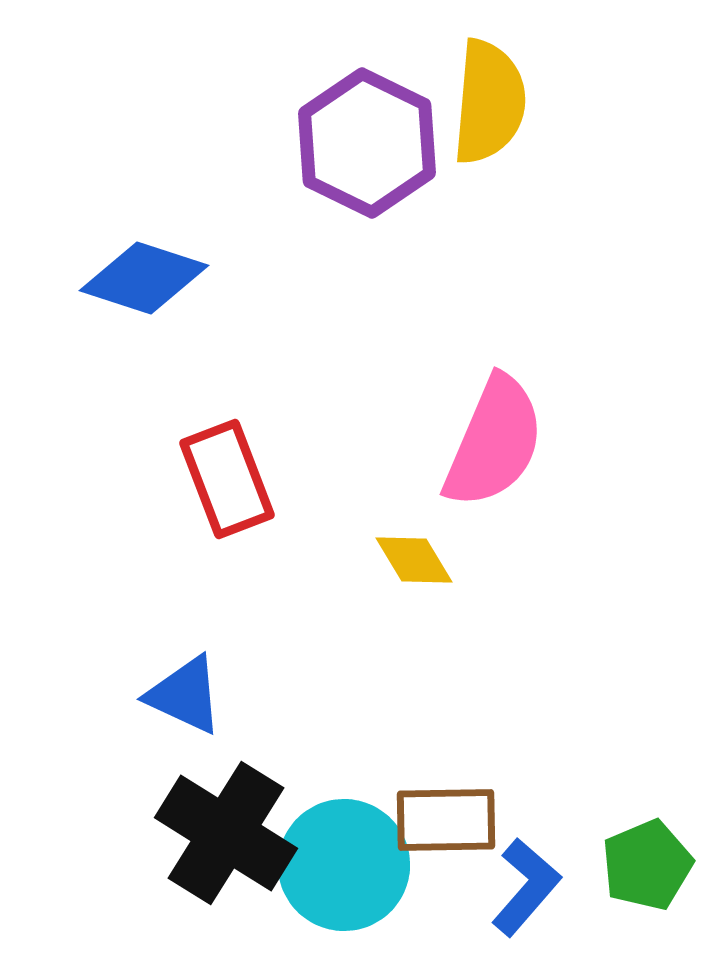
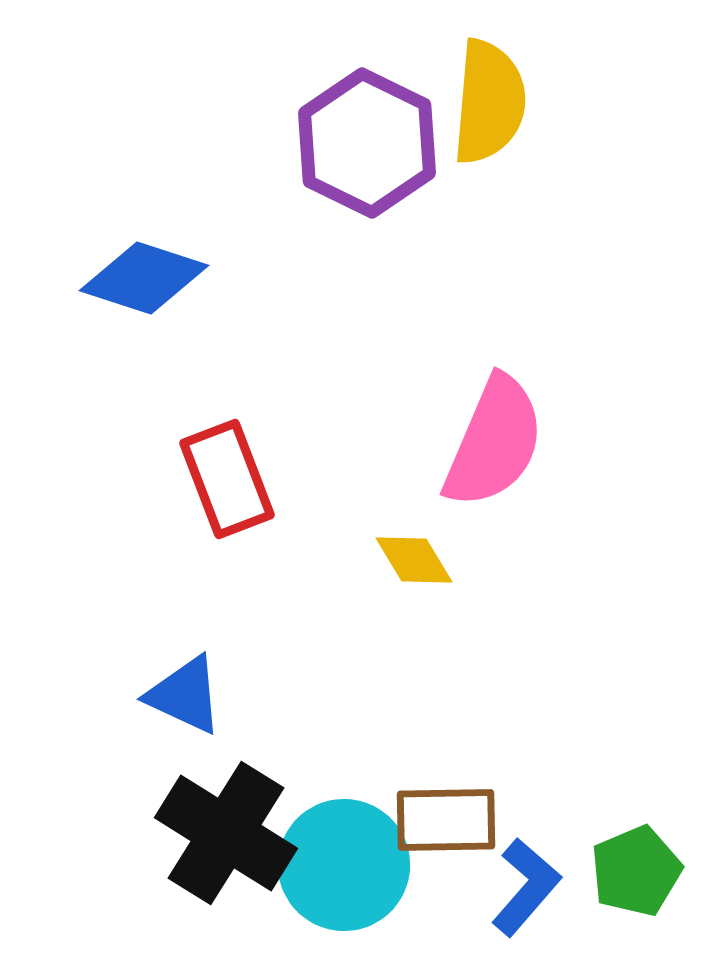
green pentagon: moved 11 px left, 6 px down
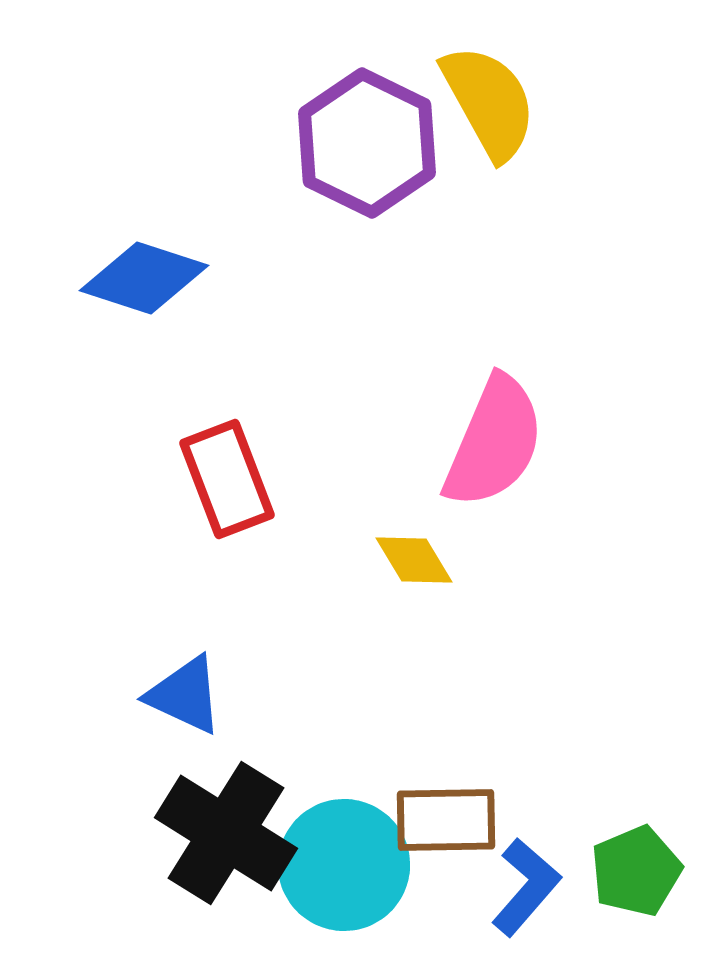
yellow semicircle: rotated 34 degrees counterclockwise
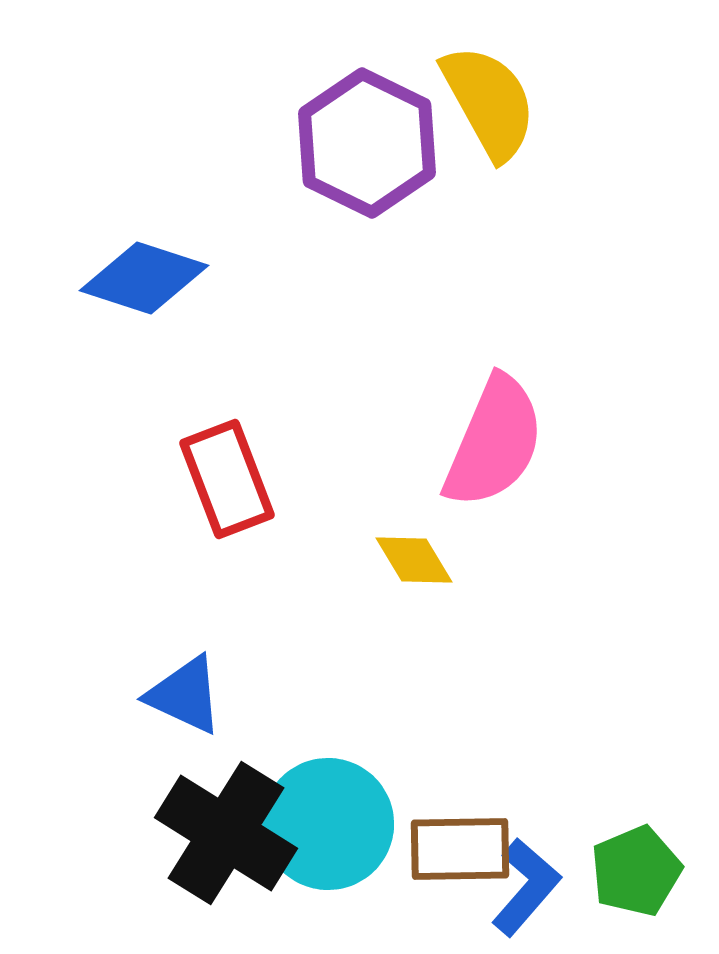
brown rectangle: moved 14 px right, 29 px down
cyan circle: moved 16 px left, 41 px up
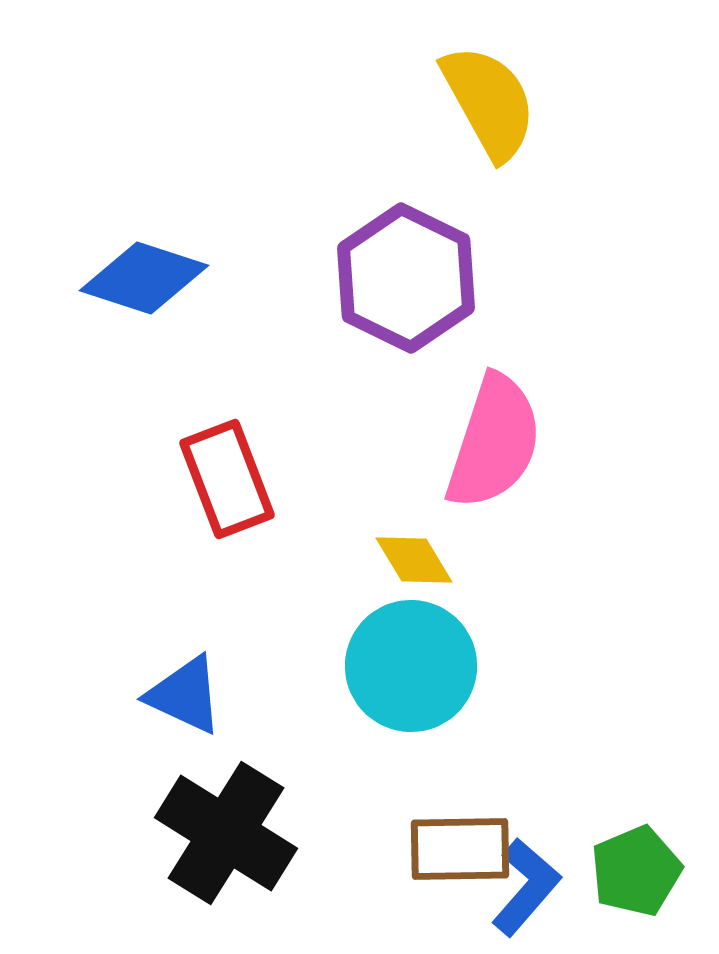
purple hexagon: moved 39 px right, 135 px down
pink semicircle: rotated 5 degrees counterclockwise
cyan circle: moved 83 px right, 158 px up
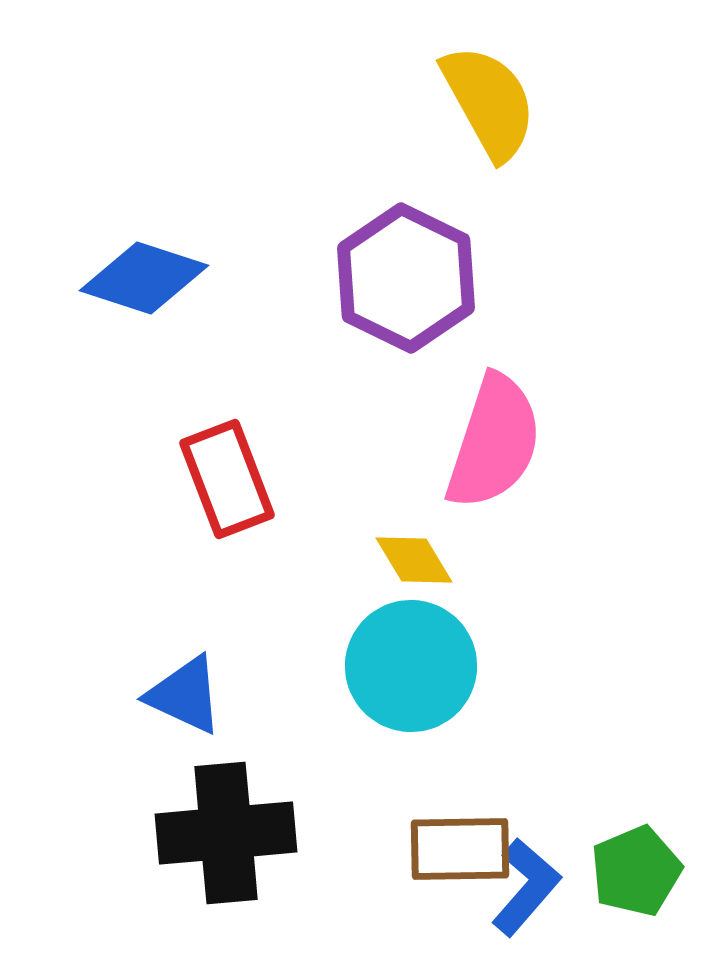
black cross: rotated 37 degrees counterclockwise
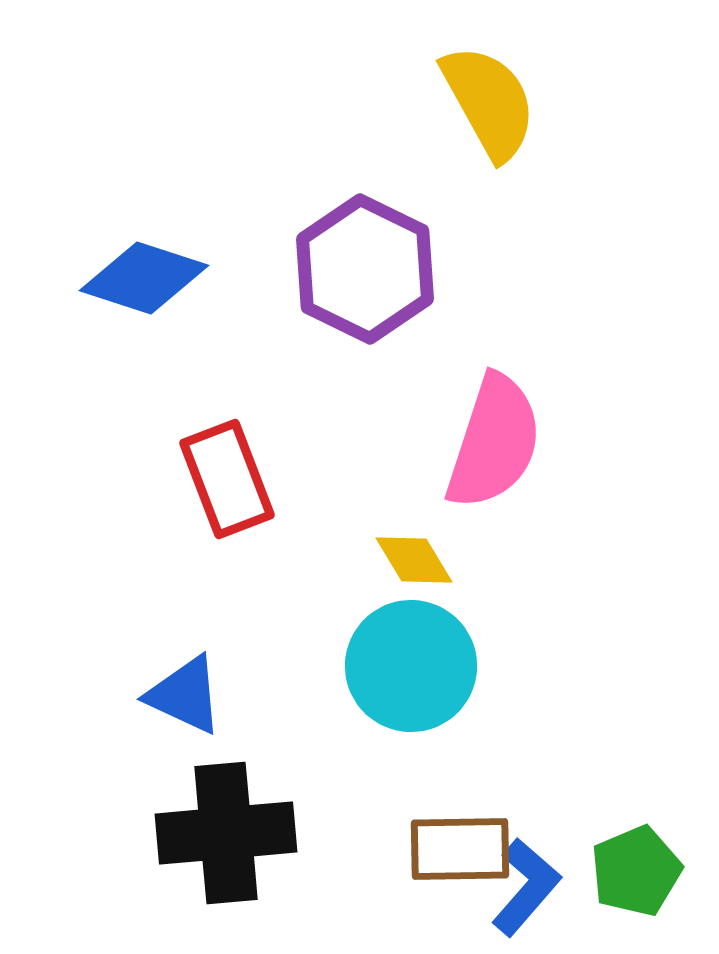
purple hexagon: moved 41 px left, 9 px up
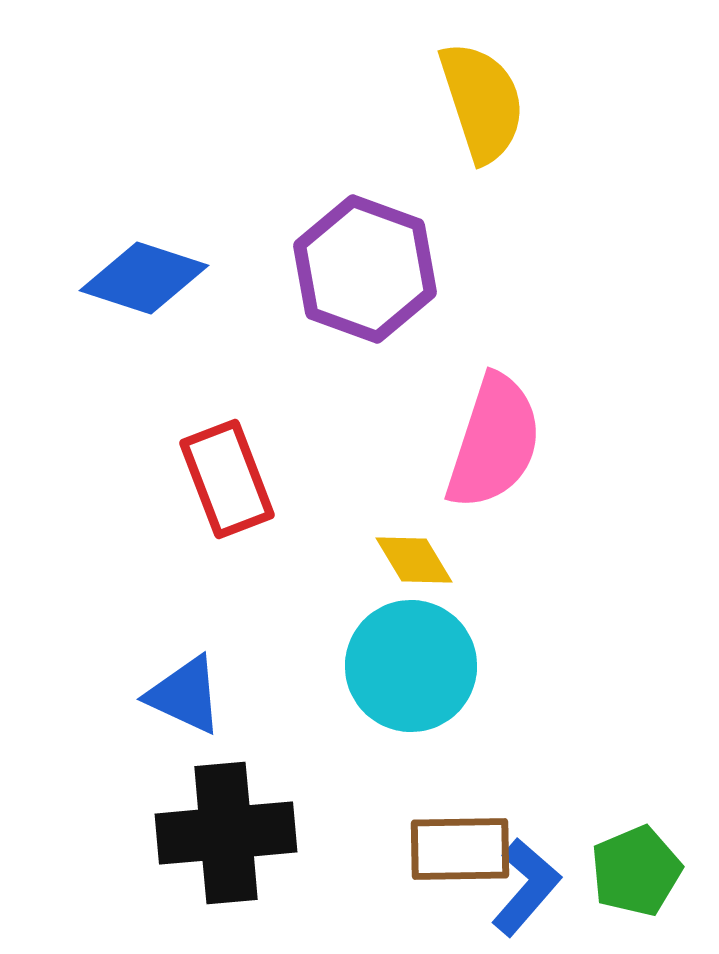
yellow semicircle: moved 7 px left; rotated 11 degrees clockwise
purple hexagon: rotated 6 degrees counterclockwise
